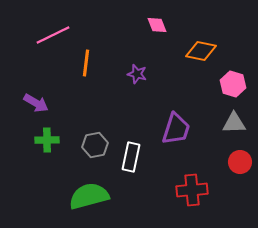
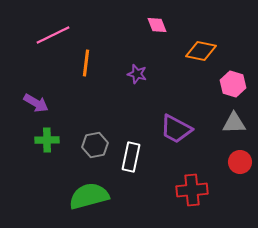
purple trapezoid: rotated 100 degrees clockwise
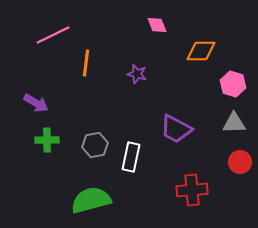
orange diamond: rotated 12 degrees counterclockwise
green semicircle: moved 2 px right, 4 px down
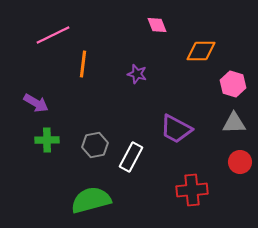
orange line: moved 3 px left, 1 px down
white rectangle: rotated 16 degrees clockwise
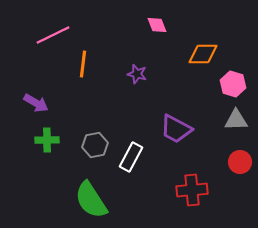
orange diamond: moved 2 px right, 3 px down
gray triangle: moved 2 px right, 3 px up
green semicircle: rotated 108 degrees counterclockwise
